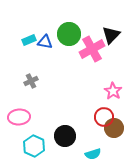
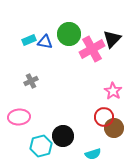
black triangle: moved 1 px right, 4 px down
black circle: moved 2 px left
cyan hexagon: moved 7 px right; rotated 20 degrees clockwise
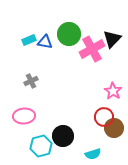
pink ellipse: moved 5 px right, 1 px up
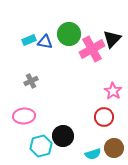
brown circle: moved 20 px down
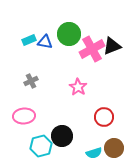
black triangle: moved 7 px down; rotated 24 degrees clockwise
pink star: moved 35 px left, 4 px up
black circle: moved 1 px left
cyan semicircle: moved 1 px right, 1 px up
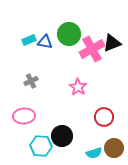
black triangle: moved 3 px up
cyan hexagon: rotated 20 degrees clockwise
